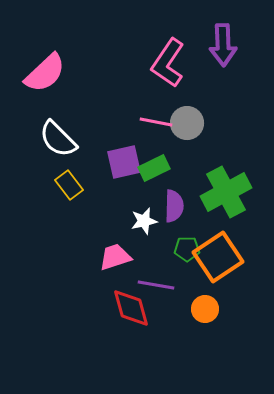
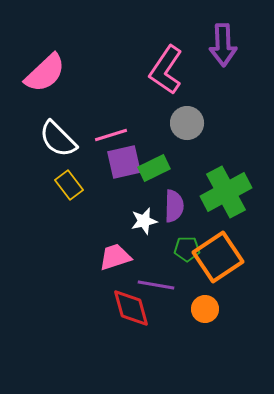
pink L-shape: moved 2 px left, 7 px down
pink line: moved 45 px left, 13 px down; rotated 28 degrees counterclockwise
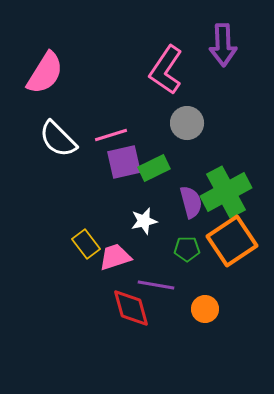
pink semicircle: rotated 15 degrees counterclockwise
yellow rectangle: moved 17 px right, 59 px down
purple semicircle: moved 17 px right, 4 px up; rotated 16 degrees counterclockwise
orange square: moved 14 px right, 16 px up
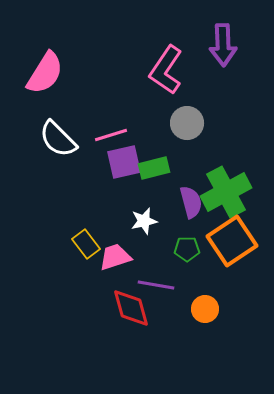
green rectangle: rotated 12 degrees clockwise
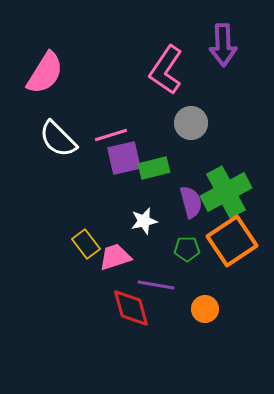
gray circle: moved 4 px right
purple square: moved 4 px up
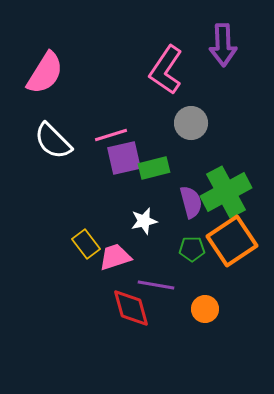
white semicircle: moved 5 px left, 2 px down
green pentagon: moved 5 px right
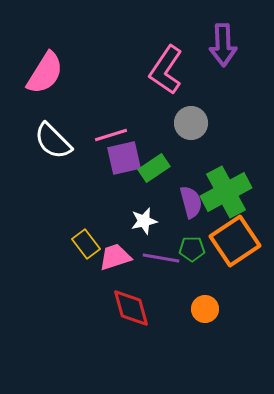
green rectangle: rotated 20 degrees counterclockwise
orange square: moved 3 px right
purple line: moved 5 px right, 27 px up
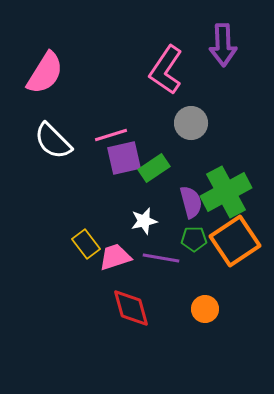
green pentagon: moved 2 px right, 10 px up
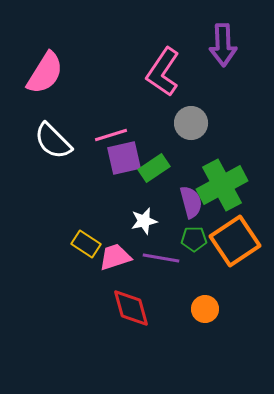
pink L-shape: moved 3 px left, 2 px down
green cross: moved 4 px left, 7 px up
yellow rectangle: rotated 20 degrees counterclockwise
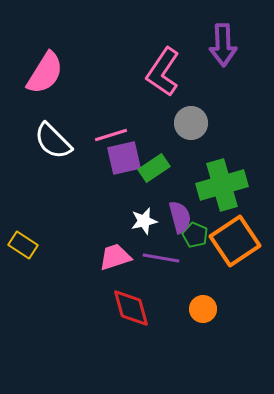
green cross: rotated 12 degrees clockwise
purple semicircle: moved 11 px left, 15 px down
green pentagon: moved 1 px right, 4 px up; rotated 25 degrees clockwise
yellow rectangle: moved 63 px left, 1 px down
orange circle: moved 2 px left
